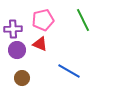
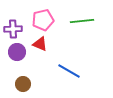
green line: moved 1 px left, 1 px down; rotated 70 degrees counterclockwise
purple circle: moved 2 px down
brown circle: moved 1 px right, 6 px down
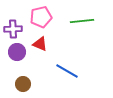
pink pentagon: moved 2 px left, 3 px up
blue line: moved 2 px left
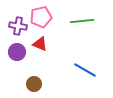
purple cross: moved 5 px right, 3 px up; rotated 12 degrees clockwise
blue line: moved 18 px right, 1 px up
brown circle: moved 11 px right
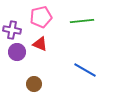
purple cross: moved 6 px left, 4 px down
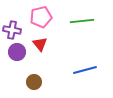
red triangle: rotated 28 degrees clockwise
blue line: rotated 45 degrees counterclockwise
brown circle: moved 2 px up
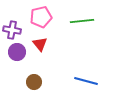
blue line: moved 1 px right, 11 px down; rotated 30 degrees clockwise
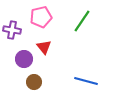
green line: rotated 50 degrees counterclockwise
red triangle: moved 4 px right, 3 px down
purple circle: moved 7 px right, 7 px down
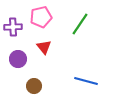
green line: moved 2 px left, 3 px down
purple cross: moved 1 px right, 3 px up; rotated 12 degrees counterclockwise
purple circle: moved 6 px left
brown circle: moved 4 px down
